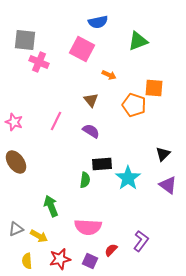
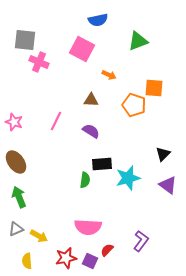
blue semicircle: moved 2 px up
brown triangle: rotated 49 degrees counterclockwise
cyan star: rotated 20 degrees clockwise
green arrow: moved 32 px left, 9 px up
red semicircle: moved 4 px left
red star: moved 6 px right, 1 px up
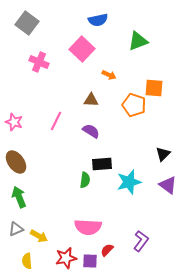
gray square: moved 2 px right, 17 px up; rotated 30 degrees clockwise
pink square: rotated 15 degrees clockwise
cyan star: moved 1 px right, 4 px down
purple square: rotated 21 degrees counterclockwise
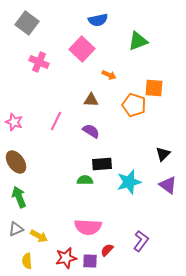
green semicircle: rotated 98 degrees counterclockwise
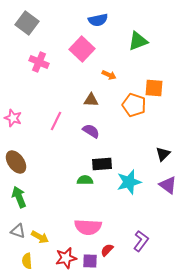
pink star: moved 1 px left, 4 px up
gray triangle: moved 2 px right, 2 px down; rotated 42 degrees clockwise
yellow arrow: moved 1 px right, 1 px down
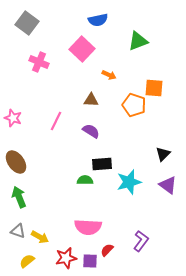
yellow semicircle: rotated 56 degrees clockwise
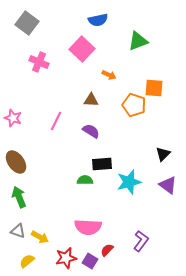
purple square: rotated 28 degrees clockwise
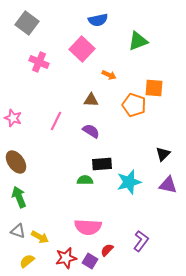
purple triangle: rotated 24 degrees counterclockwise
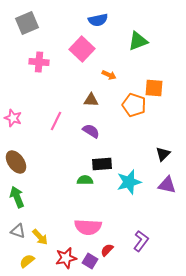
gray square: rotated 30 degrees clockwise
pink cross: rotated 18 degrees counterclockwise
purple triangle: moved 1 px left
green arrow: moved 2 px left
yellow arrow: rotated 18 degrees clockwise
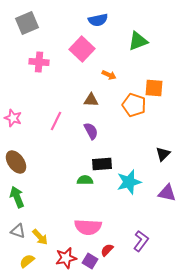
purple semicircle: rotated 30 degrees clockwise
purple triangle: moved 8 px down
